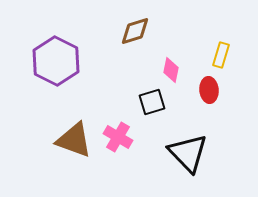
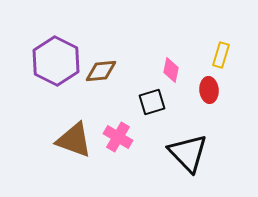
brown diamond: moved 34 px left, 40 px down; rotated 12 degrees clockwise
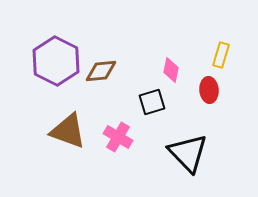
brown triangle: moved 6 px left, 9 px up
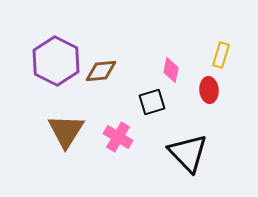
brown triangle: moved 2 px left; rotated 42 degrees clockwise
